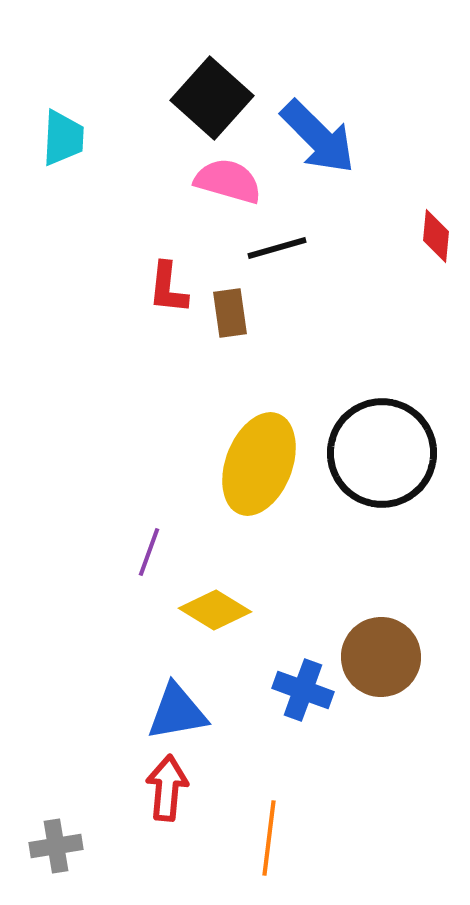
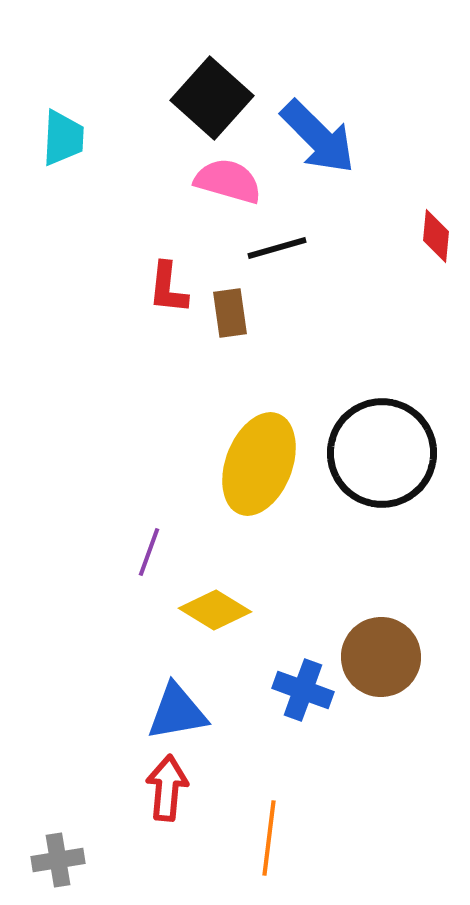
gray cross: moved 2 px right, 14 px down
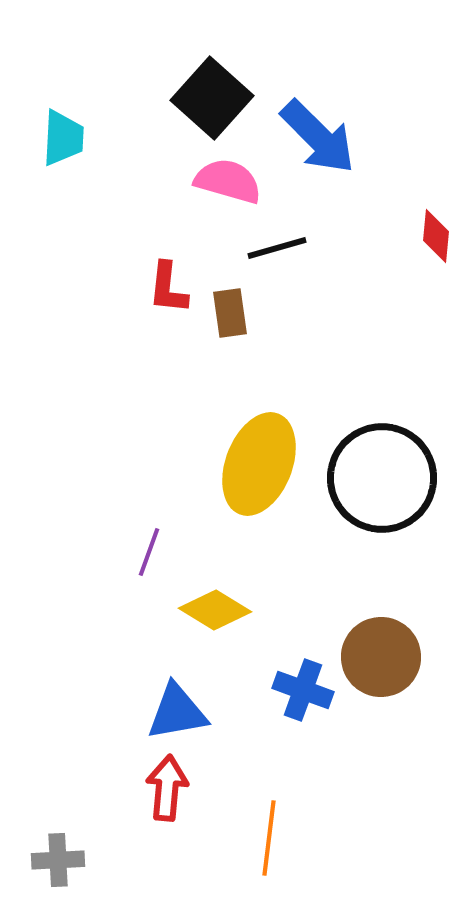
black circle: moved 25 px down
gray cross: rotated 6 degrees clockwise
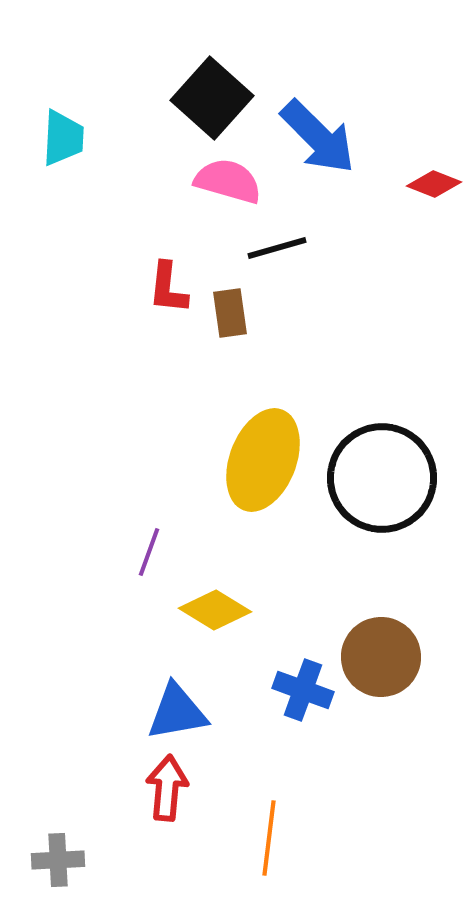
red diamond: moved 2 px left, 52 px up; rotated 74 degrees counterclockwise
yellow ellipse: moved 4 px right, 4 px up
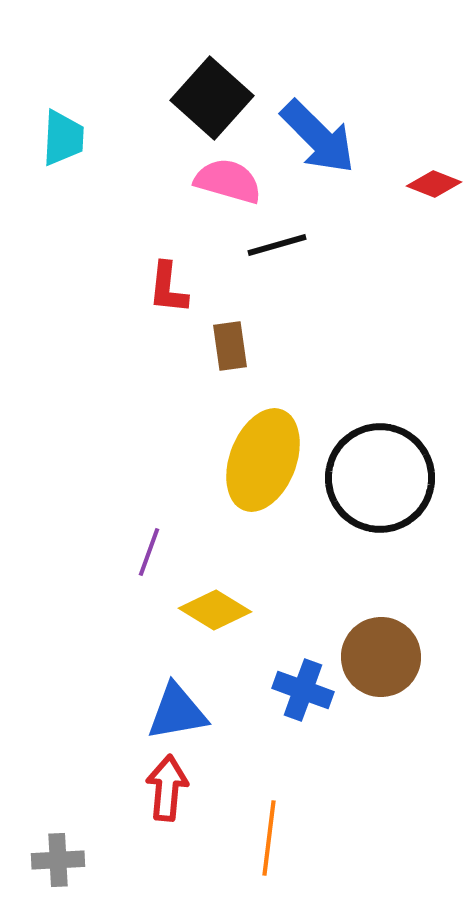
black line: moved 3 px up
brown rectangle: moved 33 px down
black circle: moved 2 px left
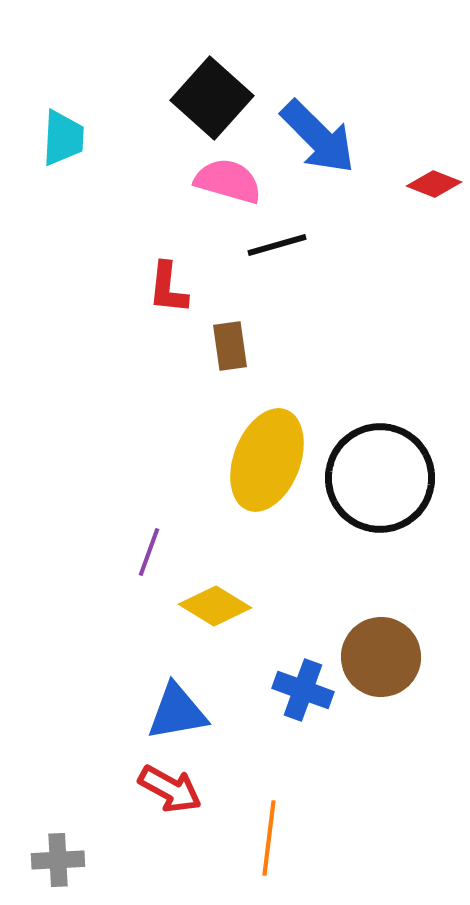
yellow ellipse: moved 4 px right
yellow diamond: moved 4 px up
red arrow: moved 3 px right, 1 px down; rotated 114 degrees clockwise
